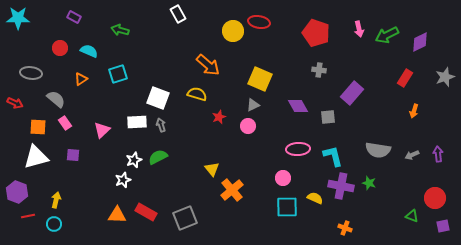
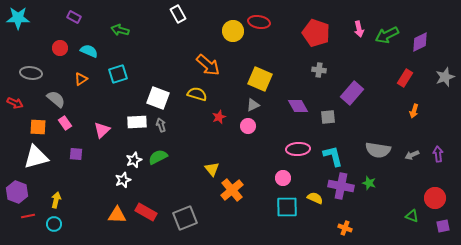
purple square at (73, 155): moved 3 px right, 1 px up
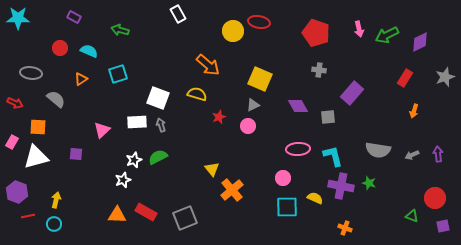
pink rectangle at (65, 123): moved 53 px left, 19 px down; rotated 64 degrees clockwise
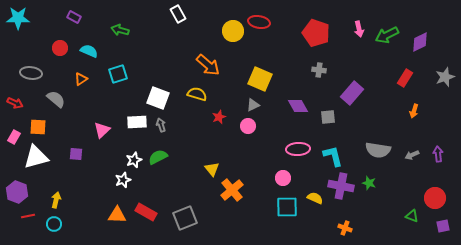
pink rectangle at (12, 142): moved 2 px right, 5 px up
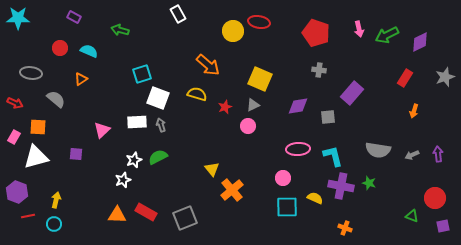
cyan square at (118, 74): moved 24 px right
purple diamond at (298, 106): rotated 70 degrees counterclockwise
red star at (219, 117): moved 6 px right, 10 px up
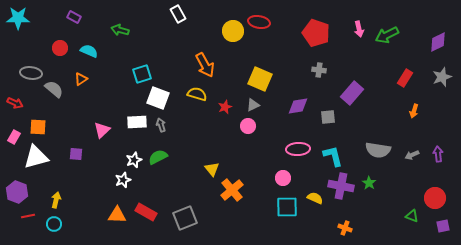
purple diamond at (420, 42): moved 18 px right
orange arrow at (208, 65): moved 3 px left; rotated 20 degrees clockwise
gray star at (445, 77): moved 3 px left
gray semicircle at (56, 99): moved 2 px left, 10 px up
green star at (369, 183): rotated 16 degrees clockwise
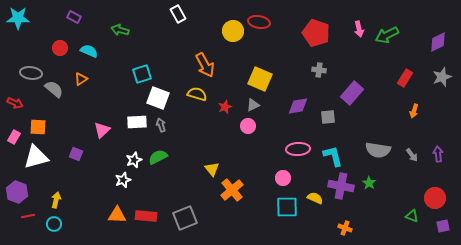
purple square at (76, 154): rotated 16 degrees clockwise
gray arrow at (412, 155): rotated 104 degrees counterclockwise
red rectangle at (146, 212): moved 4 px down; rotated 25 degrees counterclockwise
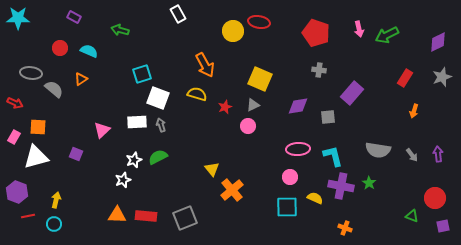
pink circle at (283, 178): moved 7 px right, 1 px up
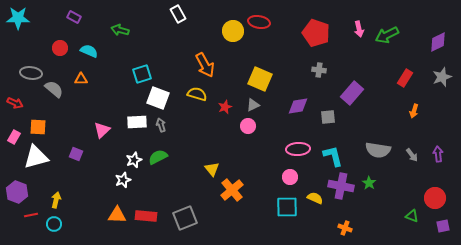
orange triangle at (81, 79): rotated 32 degrees clockwise
red line at (28, 216): moved 3 px right, 1 px up
